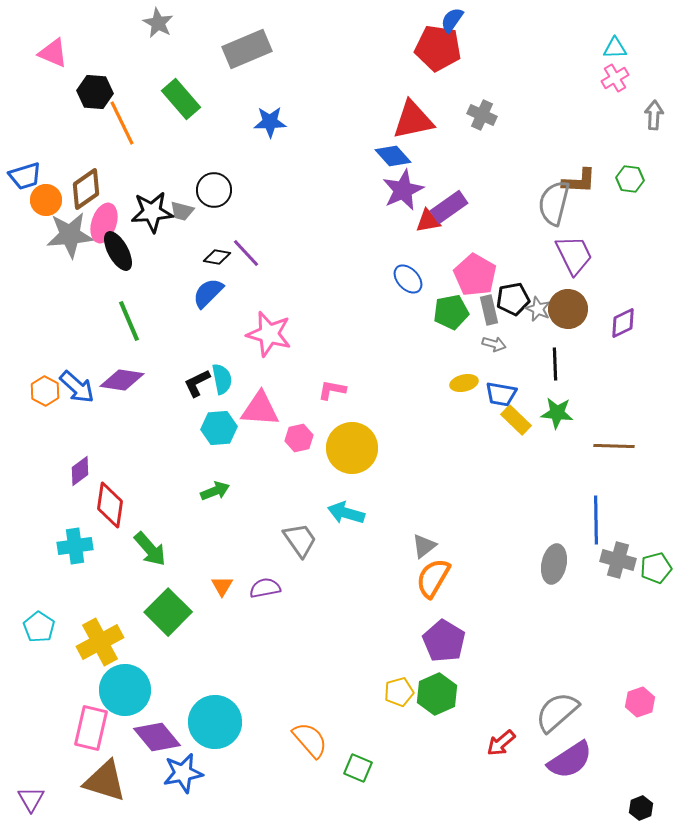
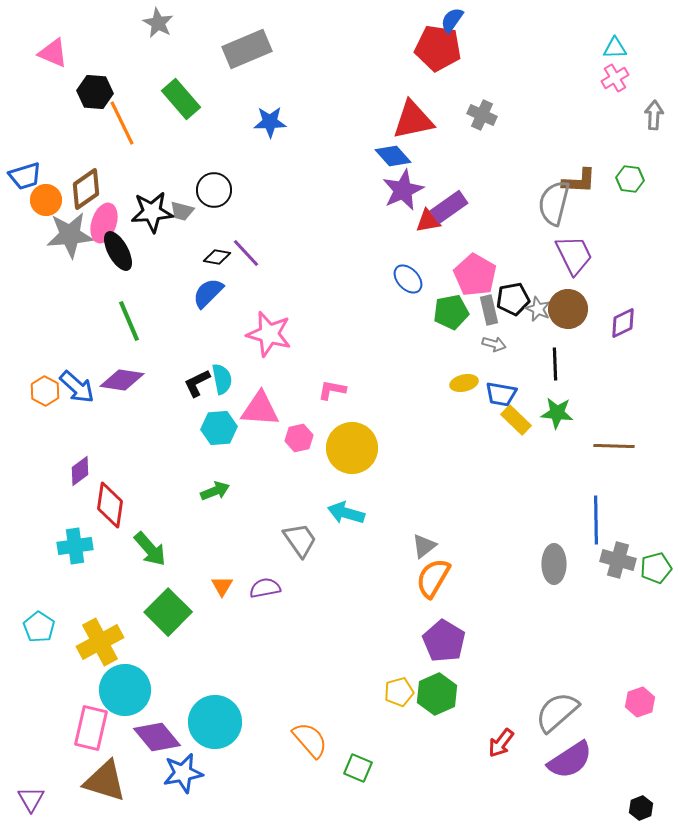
gray ellipse at (554, 564): rotated 12 degrees counterclockwise
red arrow at (501, 743): rotated 12 degrees counterclockwise
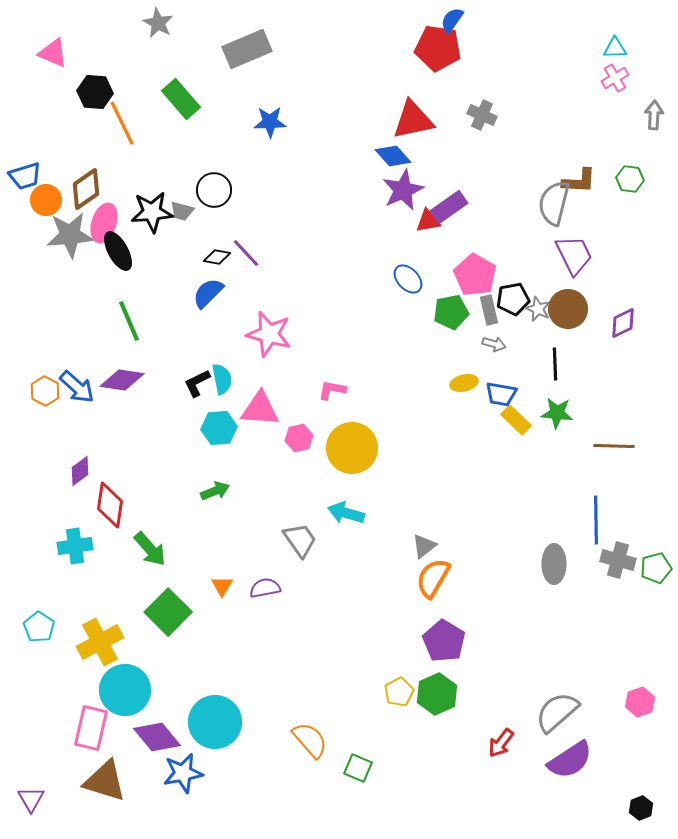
yellow pentagon at (399, 692): rotated 12 degrees counterclockwise
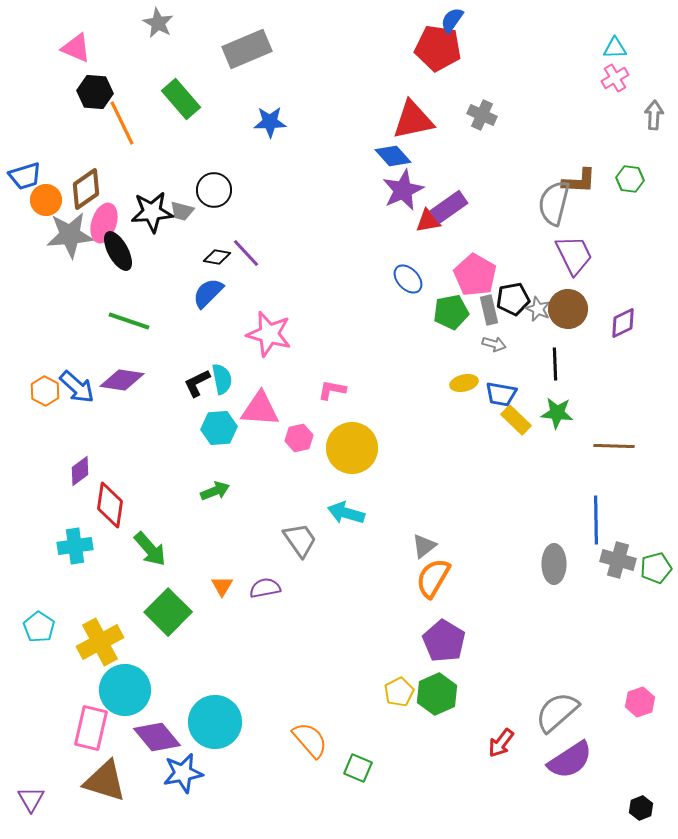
pink triangle at (53, 53): moved 23 px right, 5 px up
green line at (129, 321): rotated 48 degrees counterclockwise
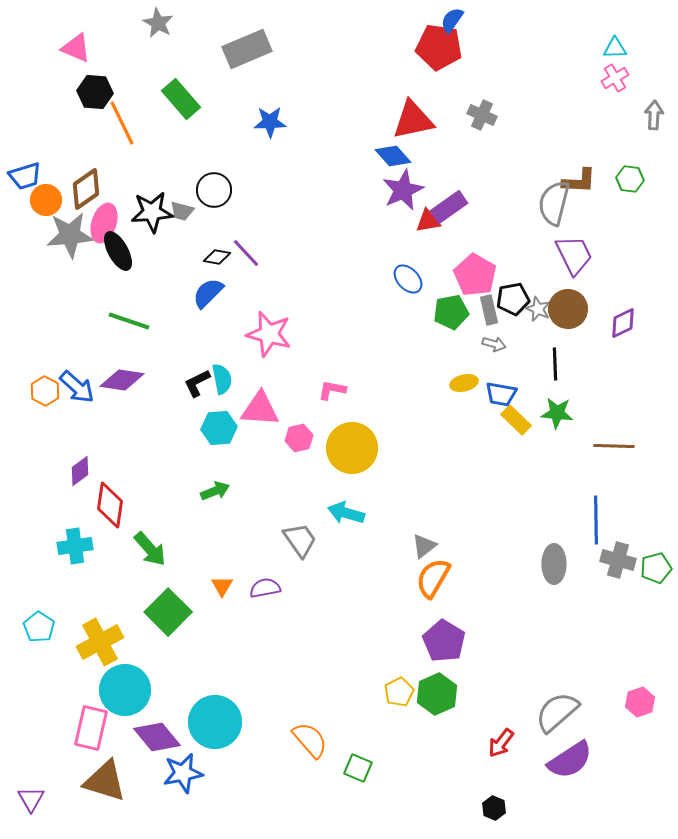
red pentagon at (438, 48): moved 1 px right, 1 px up
black hexagon at (641, 808): moved 147 px left; rotated 15 degrees counterclockwise
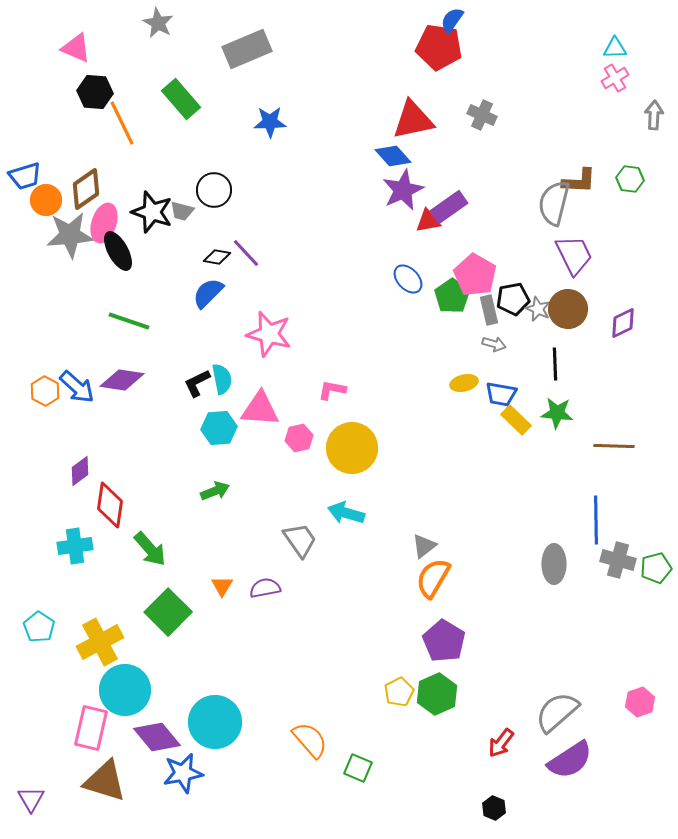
black star at (152, 212): rotated 24 degrees clockwise
green pentagon at (451, 312): moved 1 px right, 16 px up; rotated 24 degrees counterclockwise
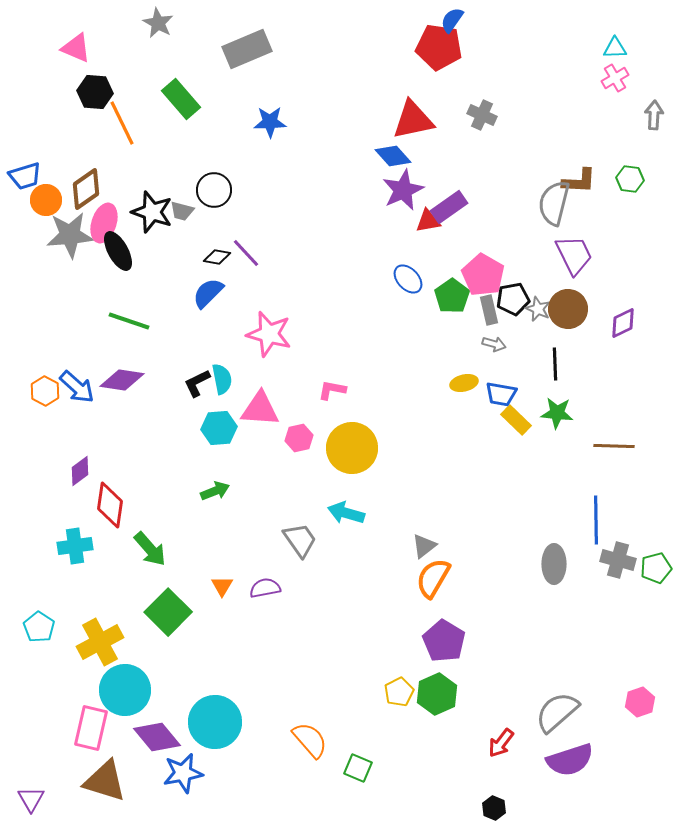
pink pentagon at (475, 275): moved 8 px right
purple semicircle at (570, 760): rotated 15 degrees clockwise
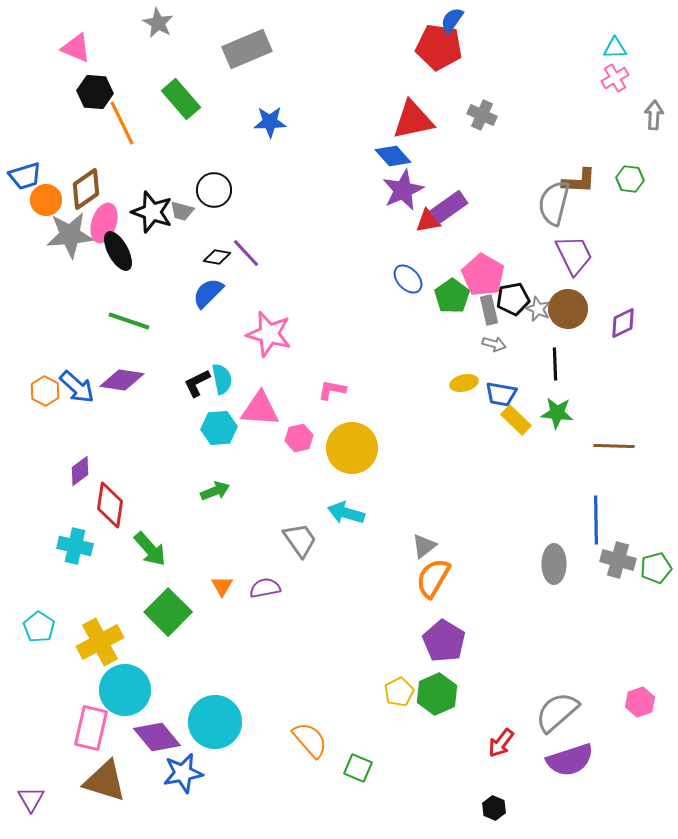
cyan cross at (75, 546): rotated 20 degrees clockwise
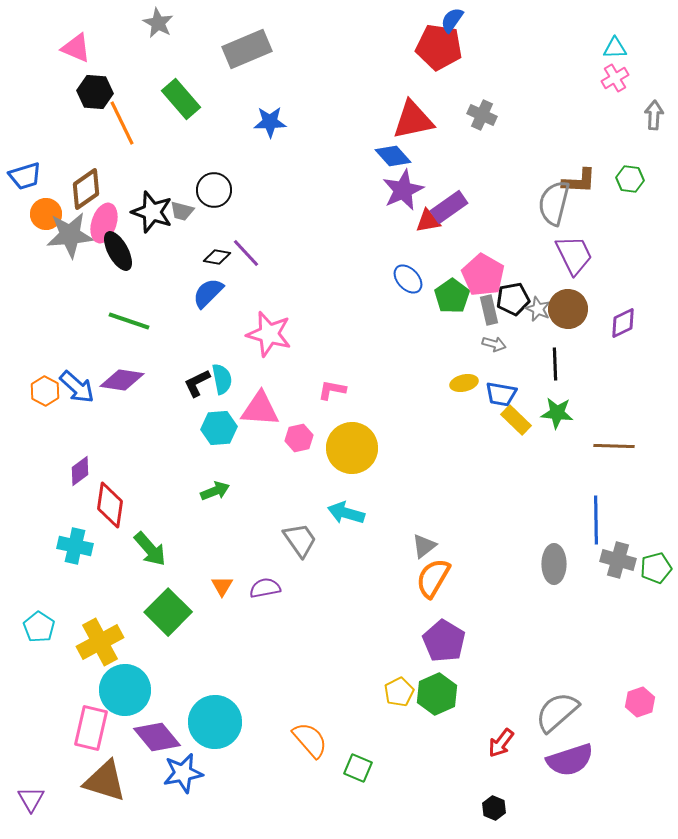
orange circle at (46, 200): moved 14 px down
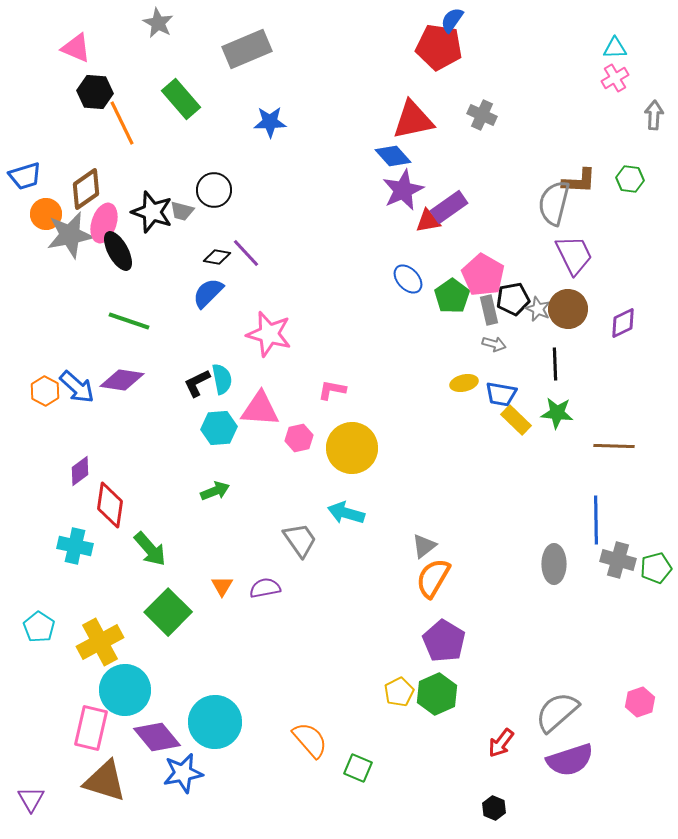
gray star at (70, 235): rotated 6 degrees counterclockwise
